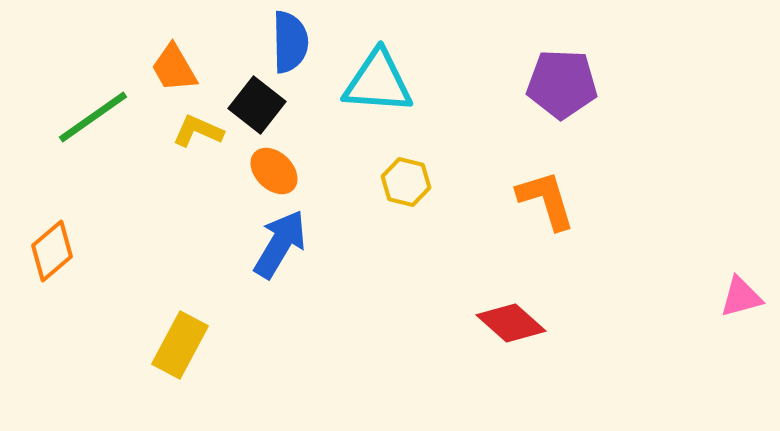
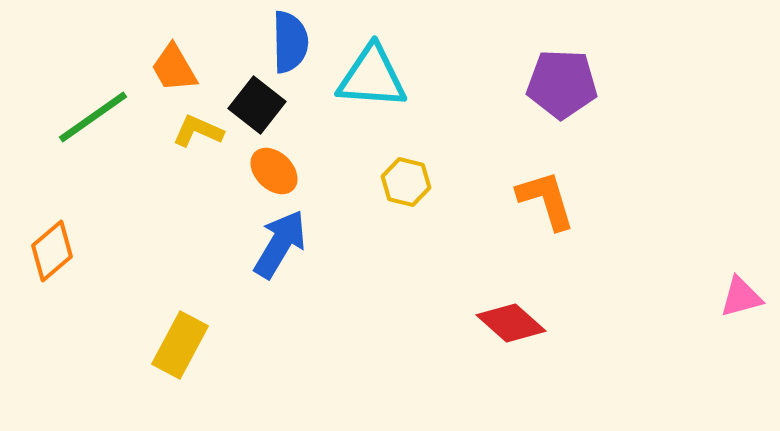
cyan triangle: moved 6 px left, 5 px up
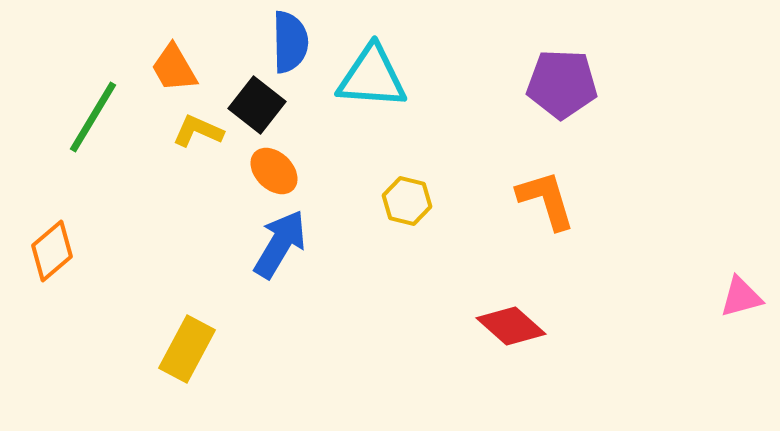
green line: rotated 24 degrees counterclockwise
yellow hexagon: moved 1 px right, 19 px down
red diamond: moved 3 px down
yellow rectangle: moved 7 px right, 4 px down
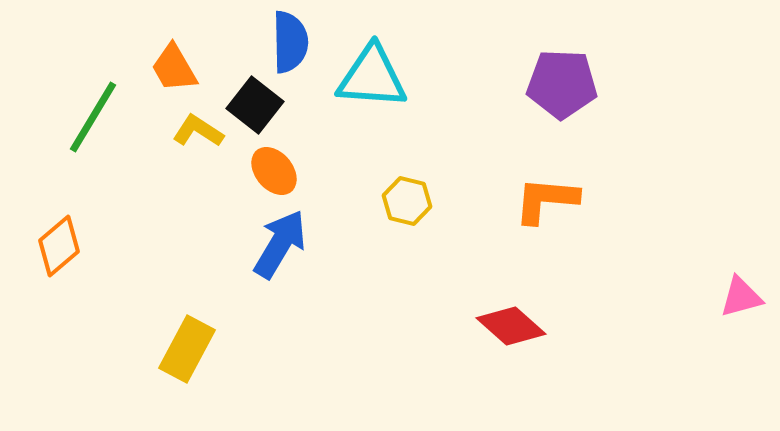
black square: moved 2 px left
yellow L-shape: rotated 9 degrees clockwise
orange ellipse: rotated 6 degrees clockwise
orange L-shape: rotated 68 degrees counterclockwise
orange diamond: moved 7 px right, 5 px up
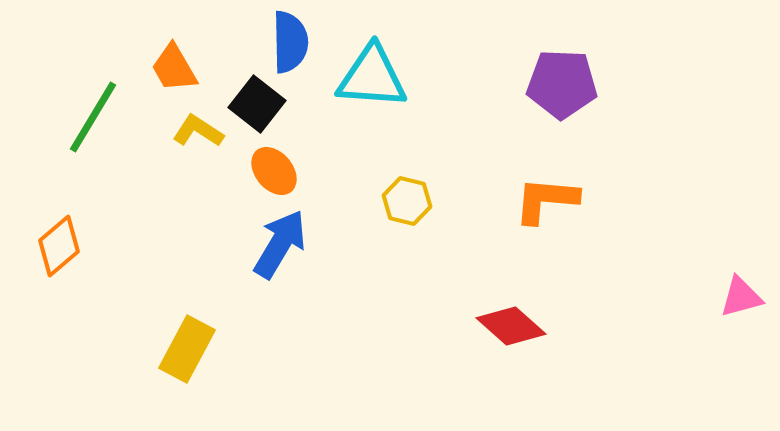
black square: moved 2 px right, 1 px up
